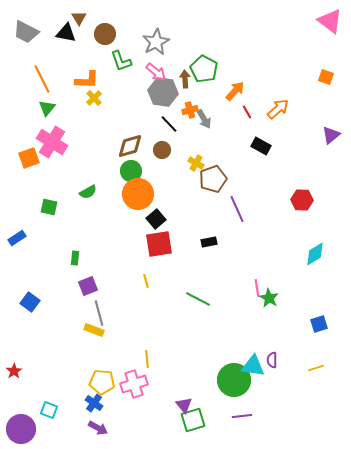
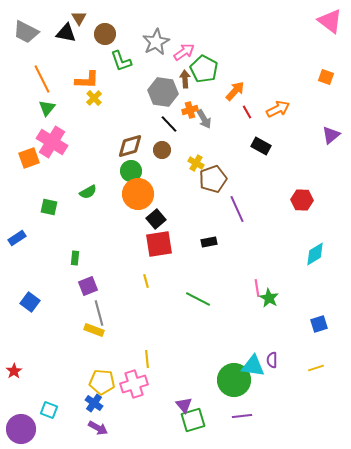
pink arrow at (156, 72): moved 28 px right, 20 px up; rotated 75 degrees counterclockwise
orange arrow at (278, 109): rotated 15 degrees clockwise
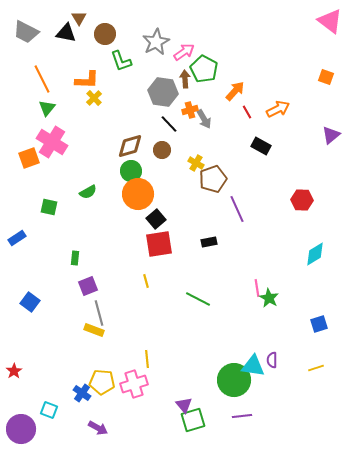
blue cross at (94, 403): moved 12 px left, 10 px up
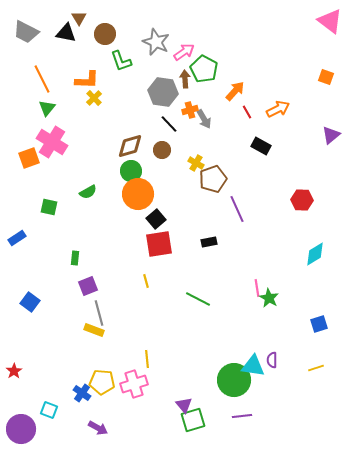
gray star at (156, 42): rotated 20 degrees counterclockwise
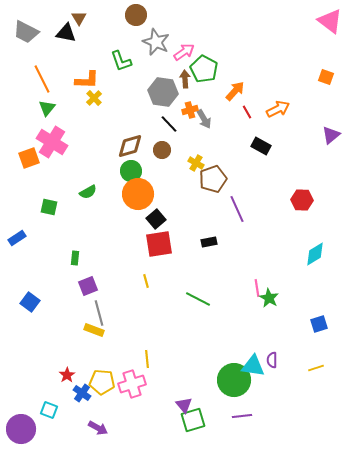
brown circle at (105, 34): moved 31 px right, 19 px up
red star at (14, 371): moved 53 px right, 4 px down
pink cross at (134, 384): moved 2 px left
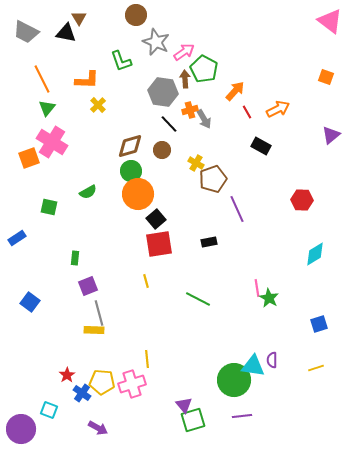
yellow cross at (94, 98): moved 4 px right, 7 px down
yellow rectangle at (94, 330): rotated 18 degrees counterclockwise
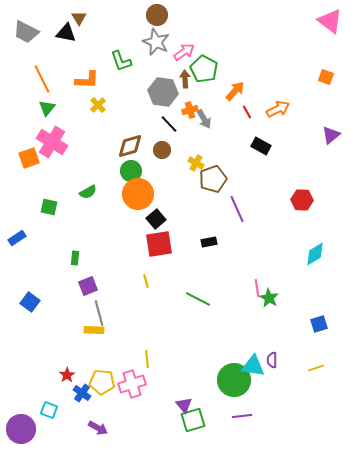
brown circle at (136, 15): moved 21 px right
